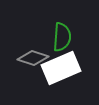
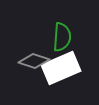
gray diamond: moved 1 px right, 3 px down
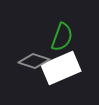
green semicircle: rotated 16 degrees clockwise
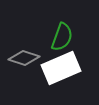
gray diamond: moved 10 px left, 3 px up
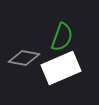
gray diamond: rotated 8 degrees counterclockwise
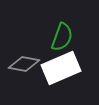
gray diamond: moved 6 px down
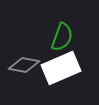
gray diamond: moved 1 px down
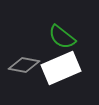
green semicircle: rotated 108 degrees clockwise
